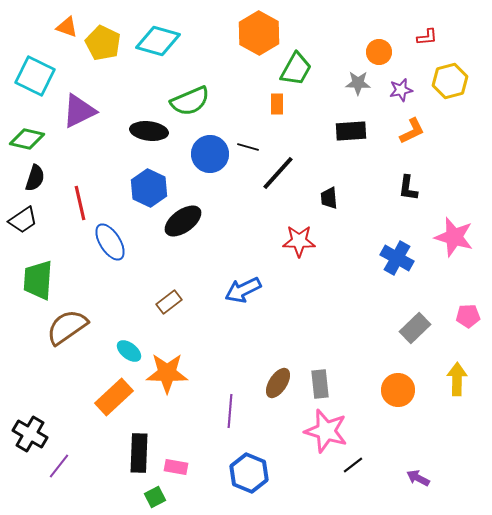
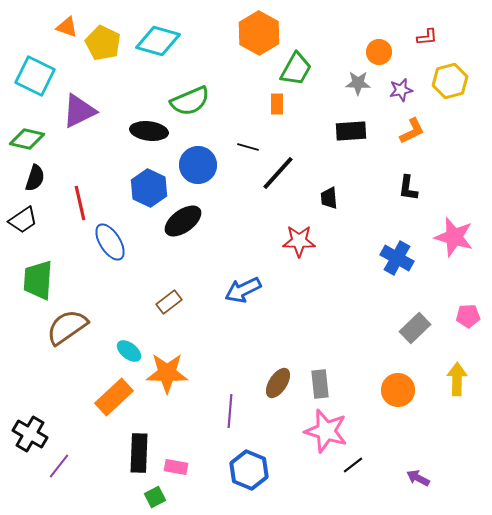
blue circle at (210, 154): moved 12 px left, 11 px down
blue hexagon at (249, 473): moved 3 px up
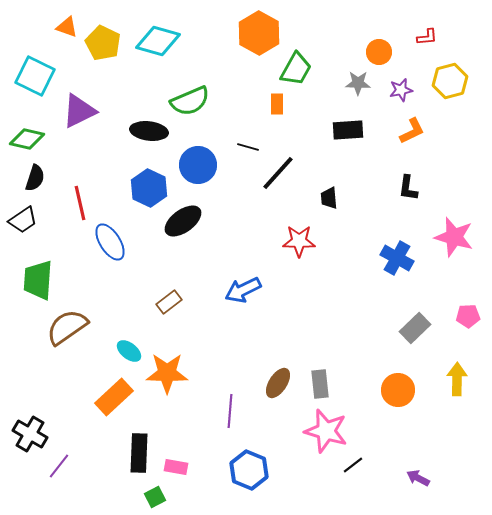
black rectangle at (351, 131): moved 3 px left, 1 px up
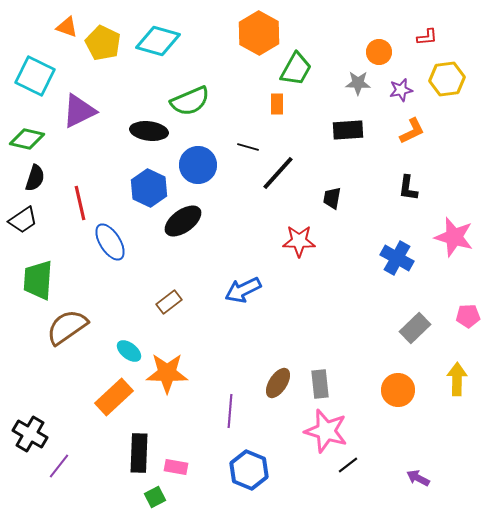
yellow hexagon at (450, 81): moved 3 px left, 2 px up; rotated 8 degrees clockwise
black trapezoid at (329, 198): moved 3 px right; rotated 15 degrees clockwise
black line at (353, 465): moved 5 px left
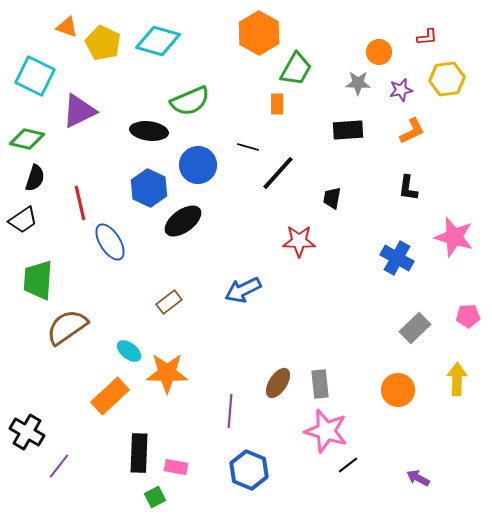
orange rectangle at (114, 397): moved 4 px left, 1 px up
black cross at (30, 434): moved 3 px left, 2 px up
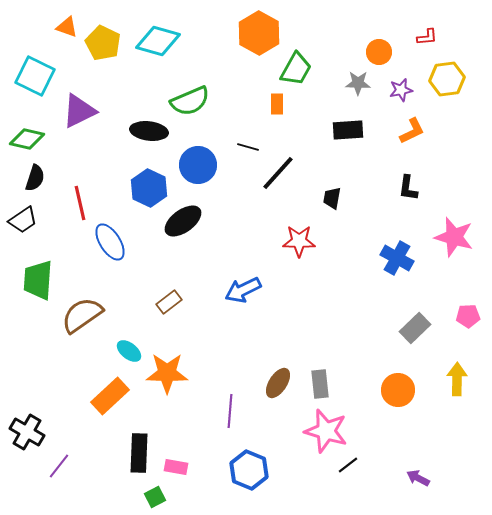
brown semicircle at (67, 327): moved 15 px right, 12 px up
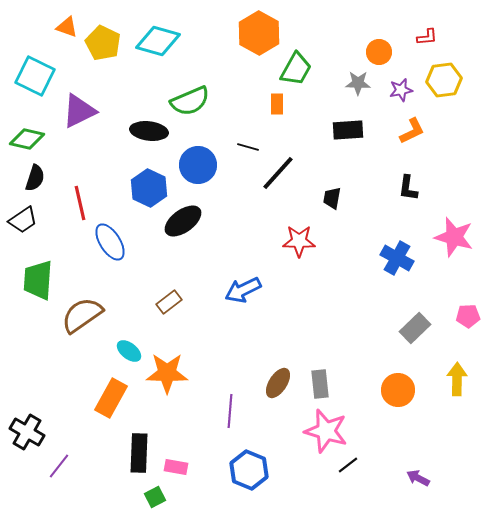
yellow hexagon at (447, 79): moved 3 px left, 1 px down
orange rectangle at (110, 396): moved 1 px right, 2 px down; rotated 18 degrees counterclockwise
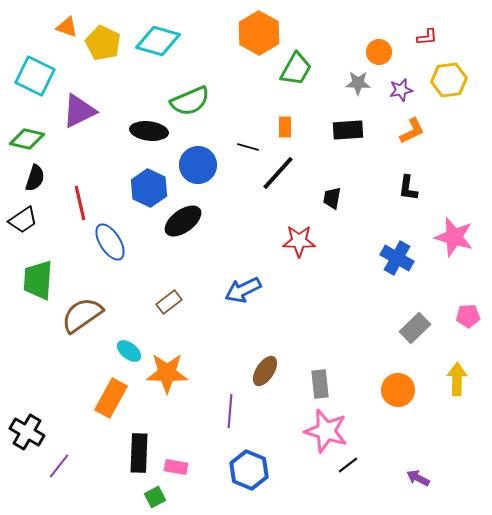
yellow hexagon at (444, 80): moved 5 px right
orange rectangle at (277, 104): moved 8 px right, 23 px down
brown ellipse at (278, 383): moved 13 px left, 12 px up
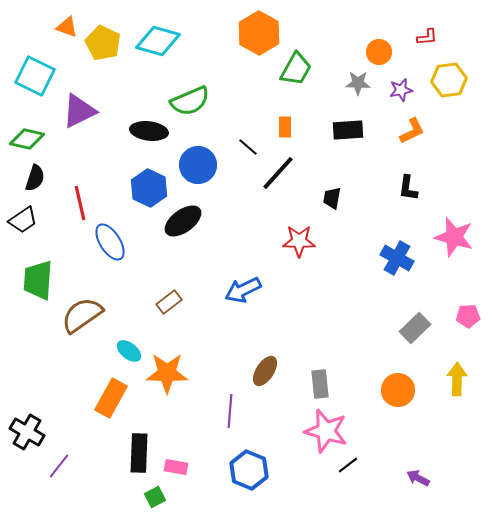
black line at (248, 147): rotated 25 degrees clockwise
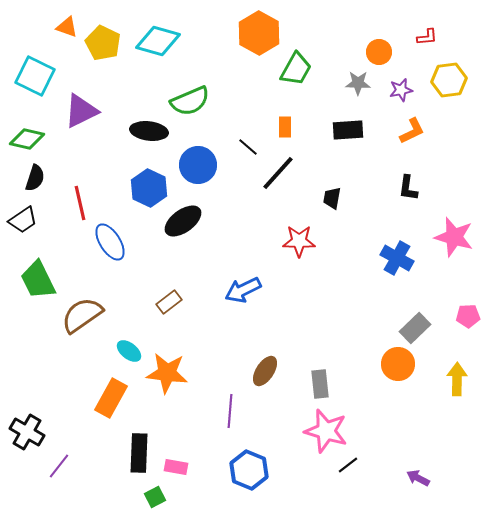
purple triangle at (79, 111): moved 2 px right
green trapezoid at (38, 280): rotated 30 degrees counterclockwise
orange star at (167, 373): rotated 6 degrees clockwise
orange circle at (398, 390): moved 26 px up
